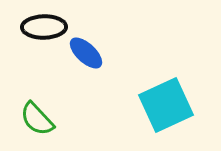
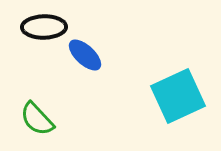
blue ellipse: moved 1 px left, 2 px down
cyan square: moved 12 px right, 9 px up
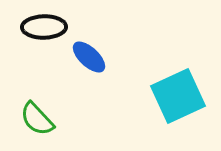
blue ellipse: moved 4 px right, 2 px down
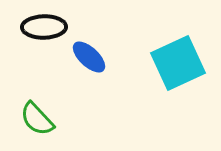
cyan square: moved 33 px up
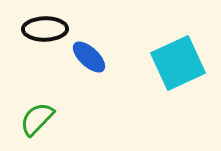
black ellipse: moved 1 px right, 2 px down
green semicircle: rotated 87 degrees clockwise
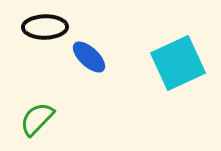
black ellipse: moved 2 px up
